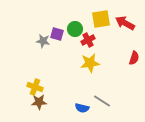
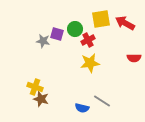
red semicircle: rotated 72 degrees clockwise
brown star: moved 2 px right, 3 px up; rotated 21 degrees clockwise
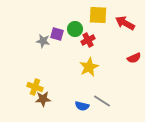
yellow square: moved 3 px left, 4 px up; rotated 12 degrees clockwise
red semicircle: rotated 24 degrees counterclockwise
yellow star: moved 1 px left, 4 px down; rotated 18 degrees counterclockwise
brown star: moved 2 px right; rotated 21 degrees counterclockwise
blue semicircle: moved 2 px up
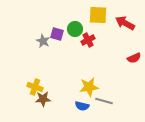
gray star: rotated 16 degrees clockwise
yellow star: moved 20 px down; rotated 18 degrees clockwise
gray line: moved 2 px right; rotated 18 degrees counterclockwise
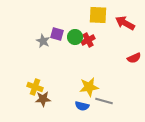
green circle: moved 8 px down
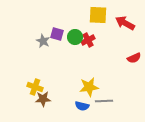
gray line: rotated 18 degrees counterclockwise
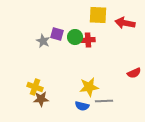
red arrow: rotated 18 degrees counterclockwise
red cross: rotated 24 degrees clockwise
red semicircle: moved 15 px down
brown star: moved 2 px left
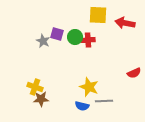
yellow star: rotated 30 degrees clockwise
